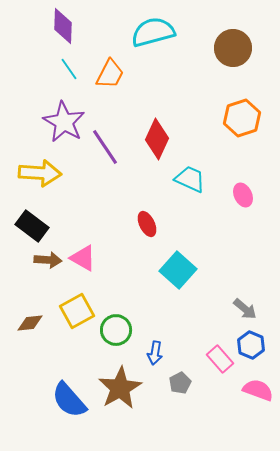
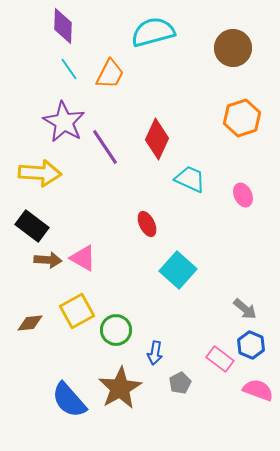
pink rectangle: rotated 12 degrees counterclockwise
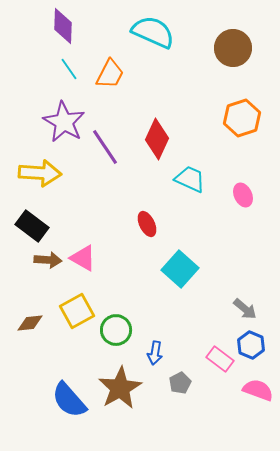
cyan semicircle: rotated 39 degrees clockwise
cyan square: moved 2 px right, 1 px up
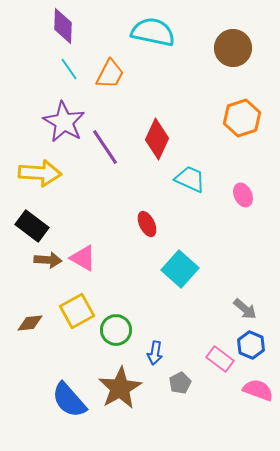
cyan semicircle: rotated 12 degrees counterclockwise
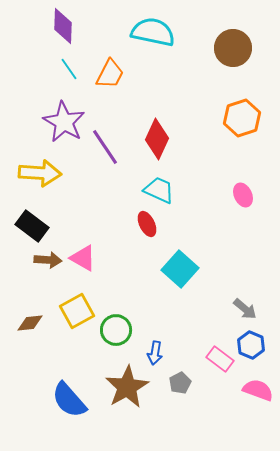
cyan trapezoid: moved 31 px left, 11 px down
brown star: moved 7 px right, 1 px up
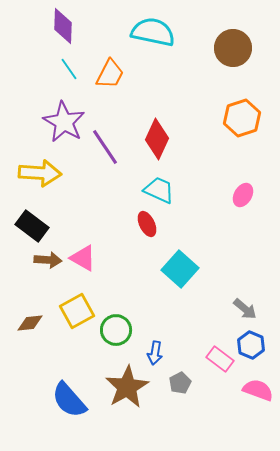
pink ellipse: rotated 55 degrees clockwise
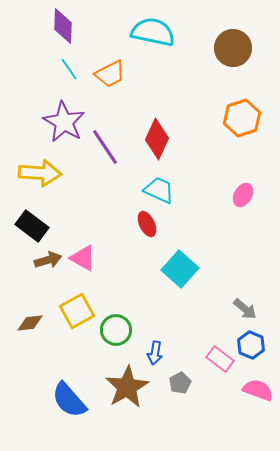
orange trapezoid: rotated 36 degrees clockwise
brown arrow: rotated 20 degrees counterclockwise
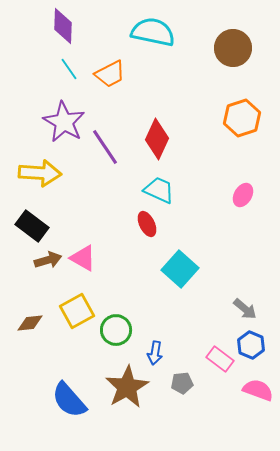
gray pentagon: moved 2 px right; rotated 20 degrees clockwise
